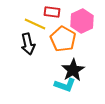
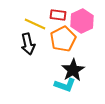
red rectangle: moved 6 px right, 3 px down
orange pentagon: rotated 15 degrees clockwise
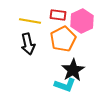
yellow line: moved 5 px left, 3 px up; rotated 15 degrees counterclockwise
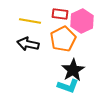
red rectangle: moved 2 px right, 1 px up
black arrow: rotated 115 degrees clockwise
cyan L-shape: moved 3 px right, 1 px down
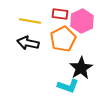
black arrow: moved 1 px up
black star: moved 8 px right, 2 px up
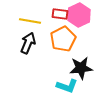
pink hexagon: moved 3 px left, 6 px up
black arrow: rotated 100 degrees clockwise
black star: rotated 25 degrees clockwise
cyan L-shape: moved 1 px left
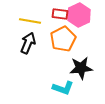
cyan L-shape: moved 4 px left, 2 px down
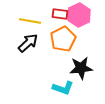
black arrow: rotated 25 degrees clockwise
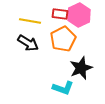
black arrow: rotated 75 degrees clockwise
black star: rotated 15 degrees counterclockwise
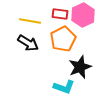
pink hexagon: moved 4 px right
black star: moved 1 px left, 1 px up
cyan L-shape: moved 1 px right, 1 px up
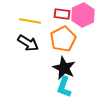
red rectangle: moved 2 px right
black star: moved 16 px left, 1 px down; rotated 25 degrees counterclockwise
cyan L-shape: rotated 90 degrees clockwise
